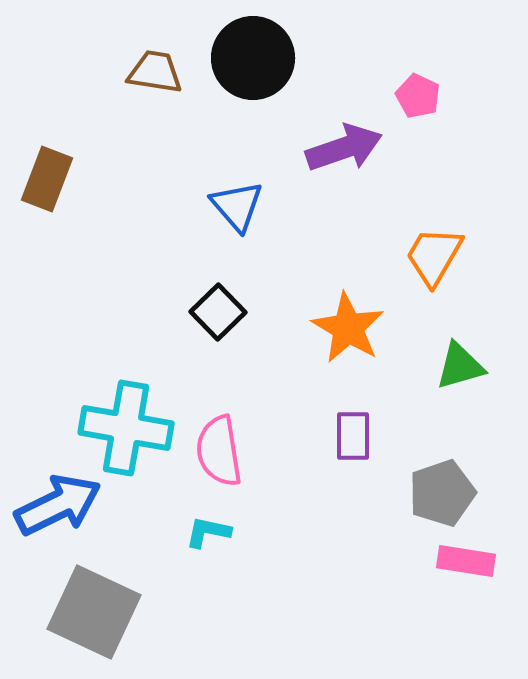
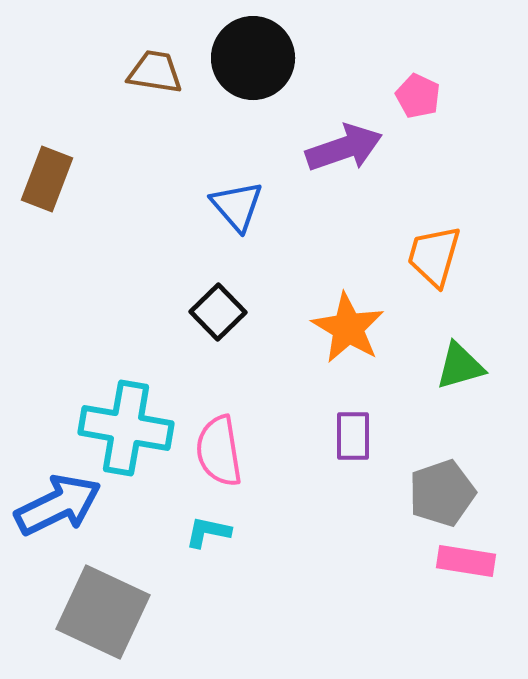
orange trapezoid: rotated 14 degrees counterclockwise
gray square: moved 9 px right
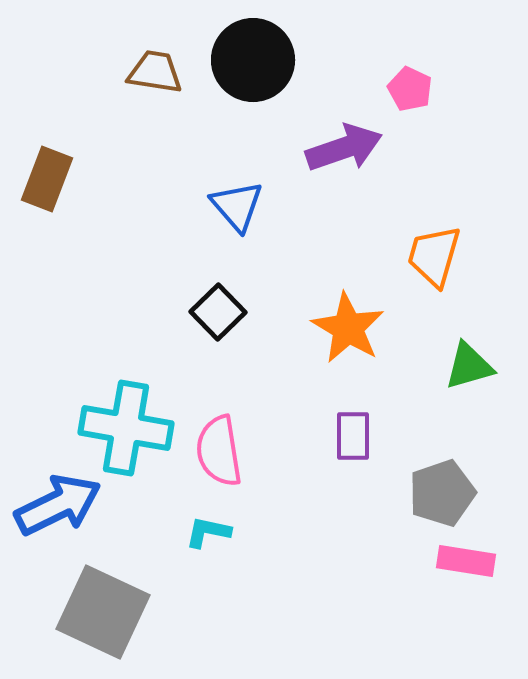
black circle: moved 2 px down
pink pentagon: moved 8 px left, 7 px up
green triangle: moved 9 px right
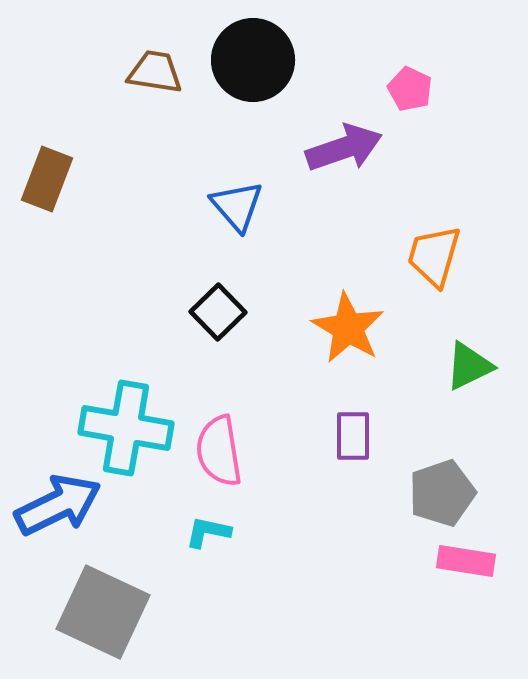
green triangle: rotated 10 degrees counterclockwise
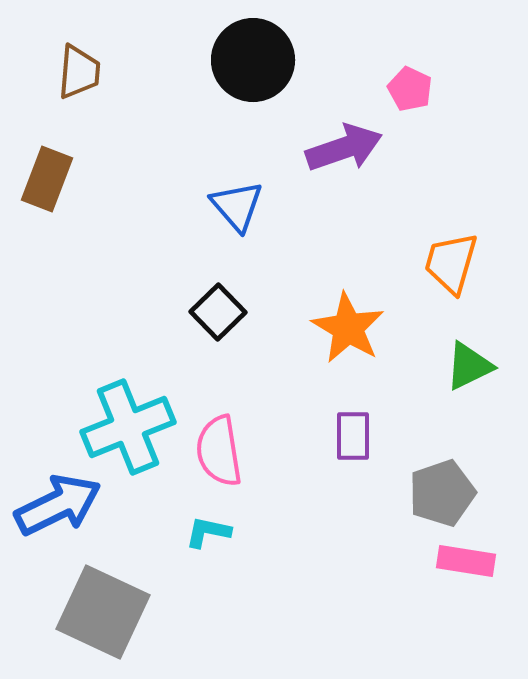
brown trapezoid: moved 76 px left; rotated 86 degrees clockwise
orange trapezoid: moved 17 px right, 7 px down
cyan cross: moved 2 px right, 1 px up; rotated 32 degrees counterclockwise
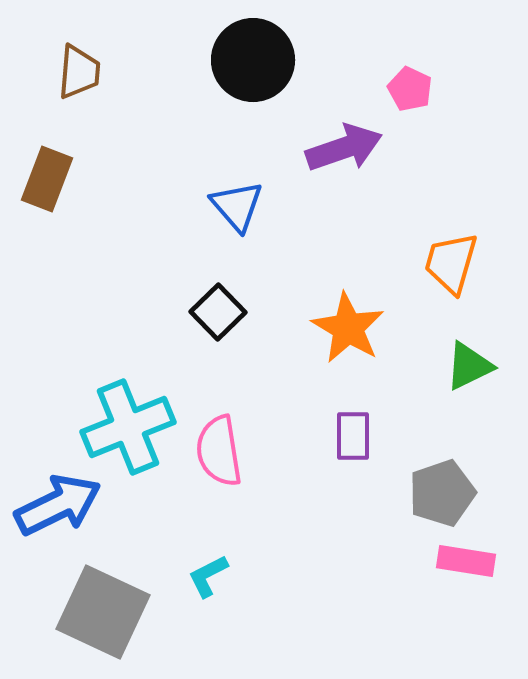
cyan L-shape: moved 44 px down; rotated 39 degrees counterclockwise
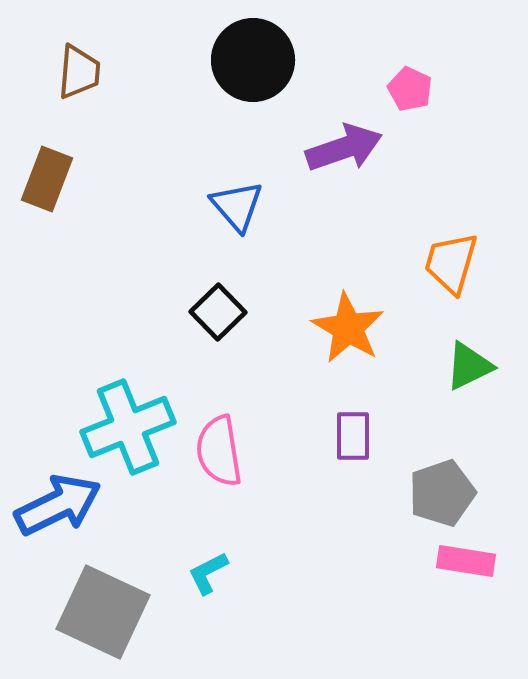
cyan L-shape: moved 3 px up
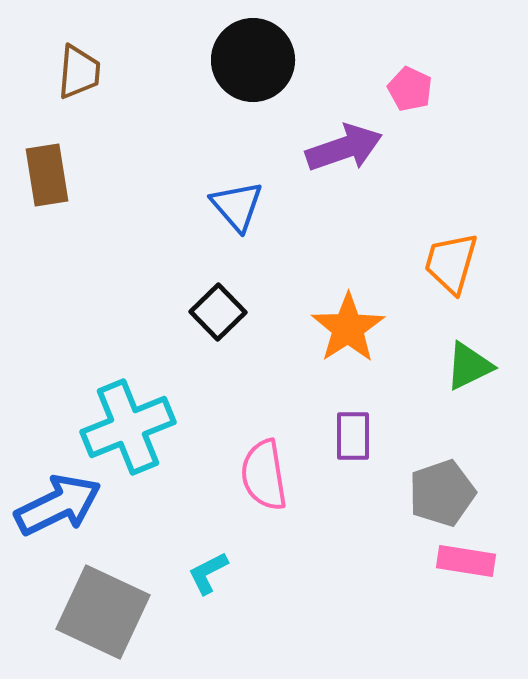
brown rectangle: moved 4 px up; rotated 30 degrees counterclockwise
orange star: rotated 8 degrees clockwise
pink semicircle: moved 45 px right, 24 px down
